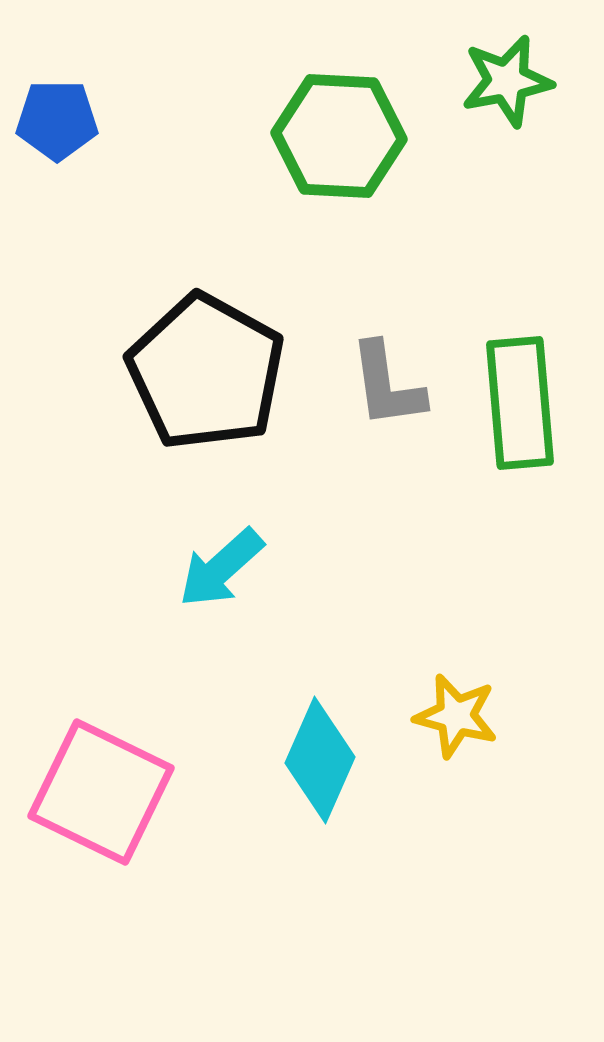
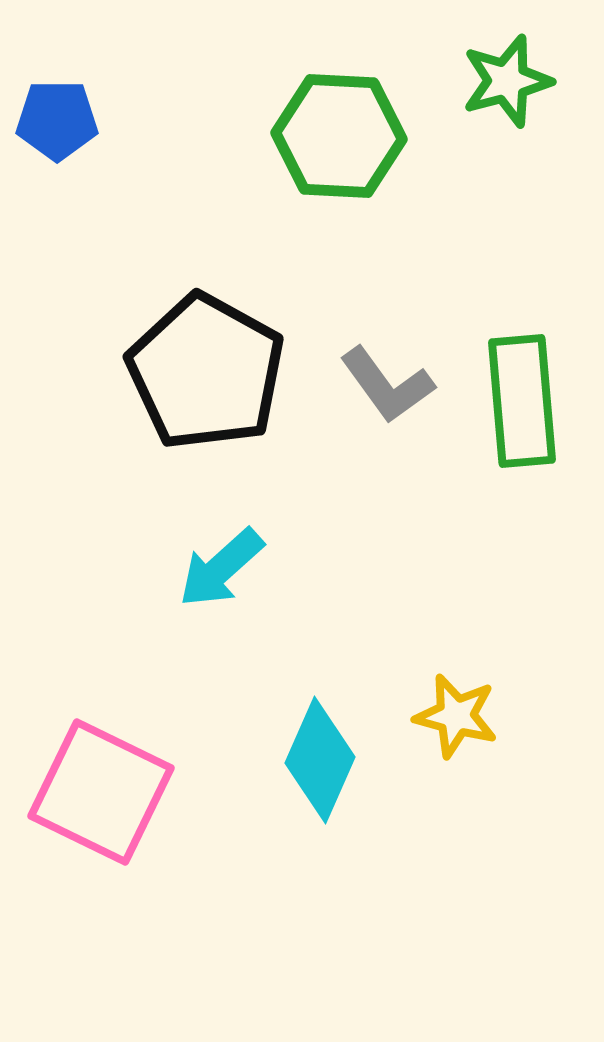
green star: rotated 4 degrees counterclockwise
gray L-shape: rotated 28 degrees counterclockwise
green rectangle: moved 2 px right, 2 px up
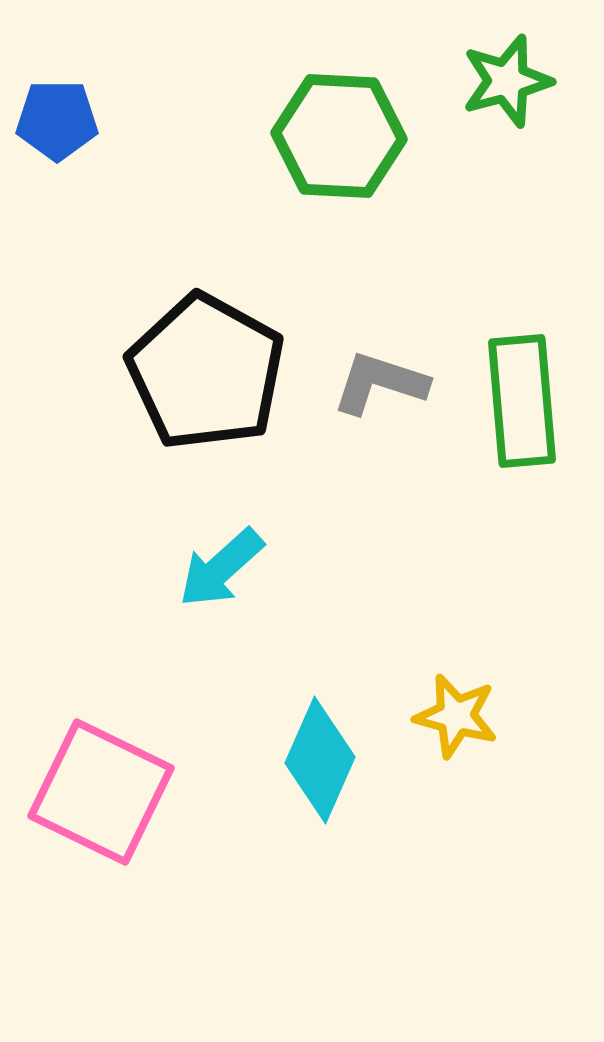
gray L-shape: moved 7 px left, 2 px up; rotated 144 degrees clockwise
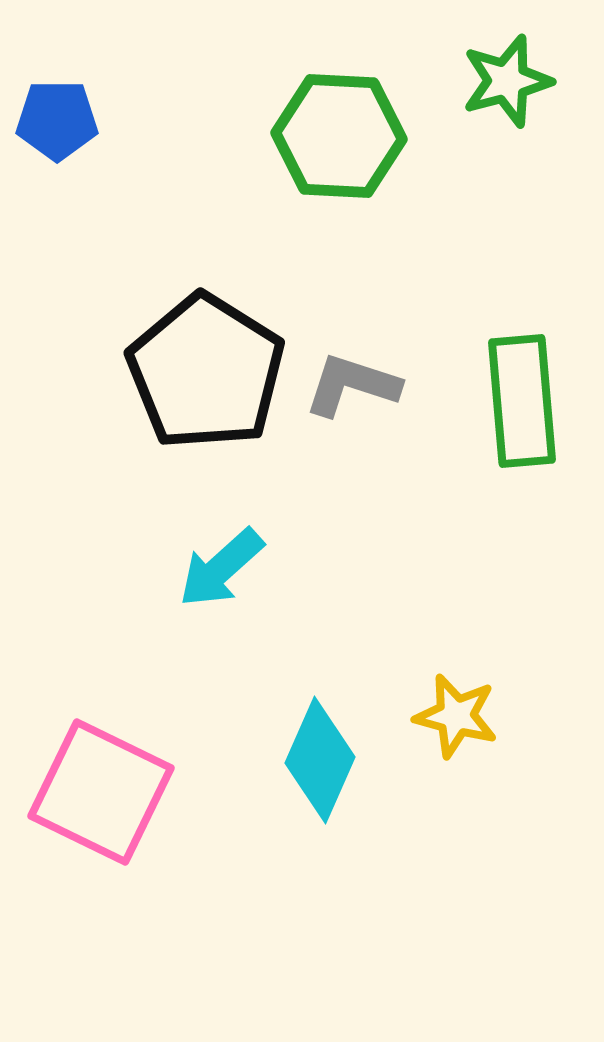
black pentagon: rotated 3 degrees clockwise
gray L-shape: moved 28 px left, 2 px down
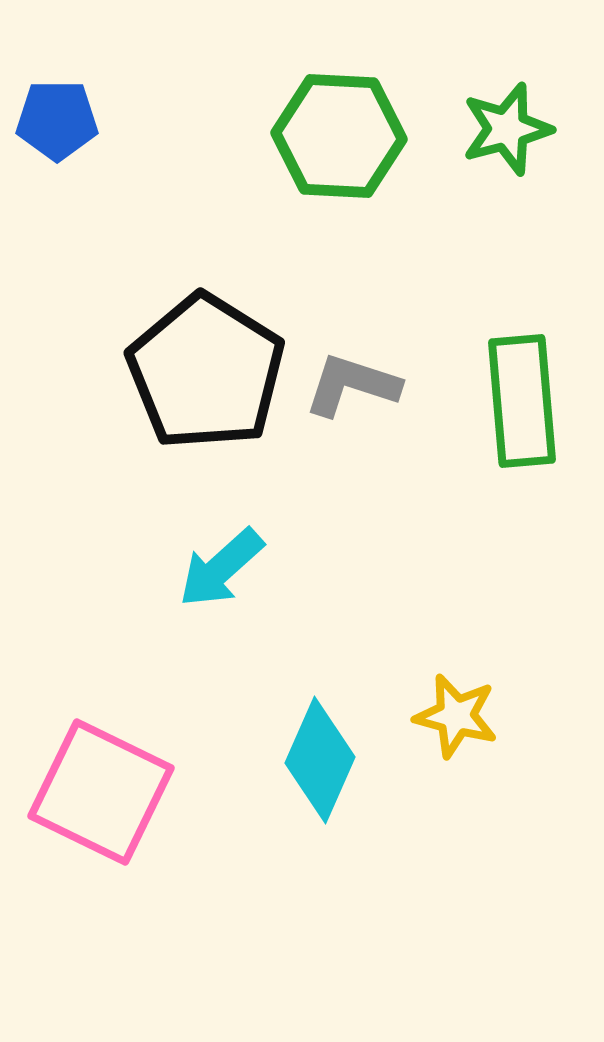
green star: moved 48 px down
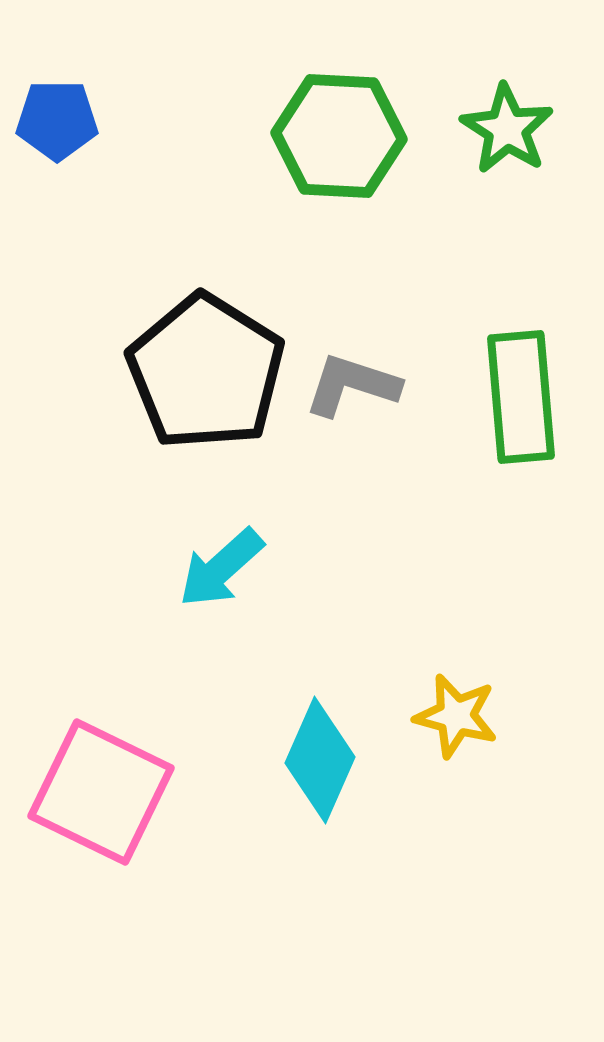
green star: rotated 24 degrees counterclockwise
green rectangle: moved 1 px left, 4 px up
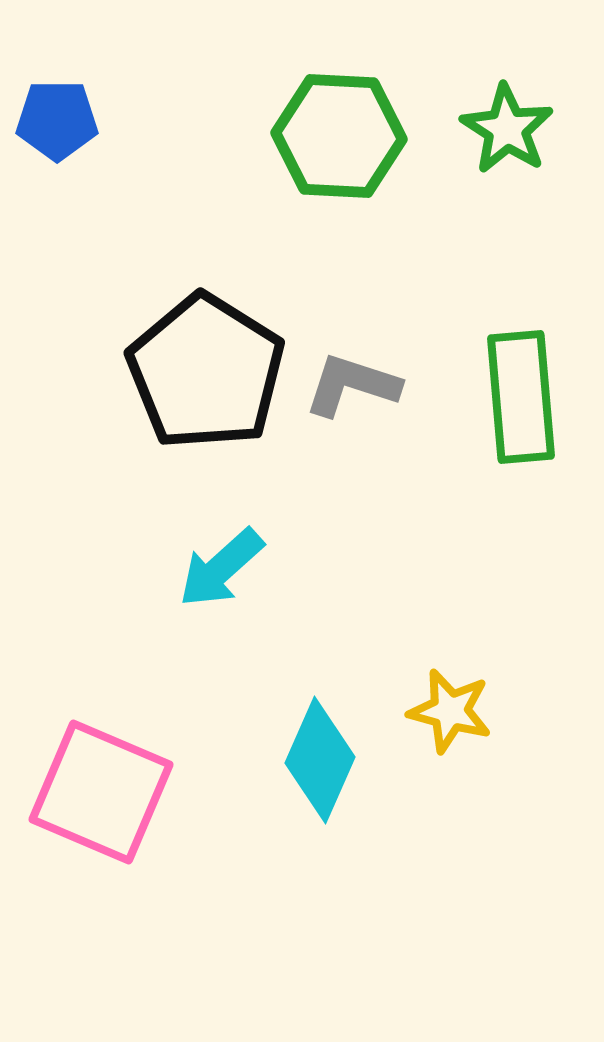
yellow star: moved 6 px left, 5 px up
pink square: rotated 3 degrees counterclockwise
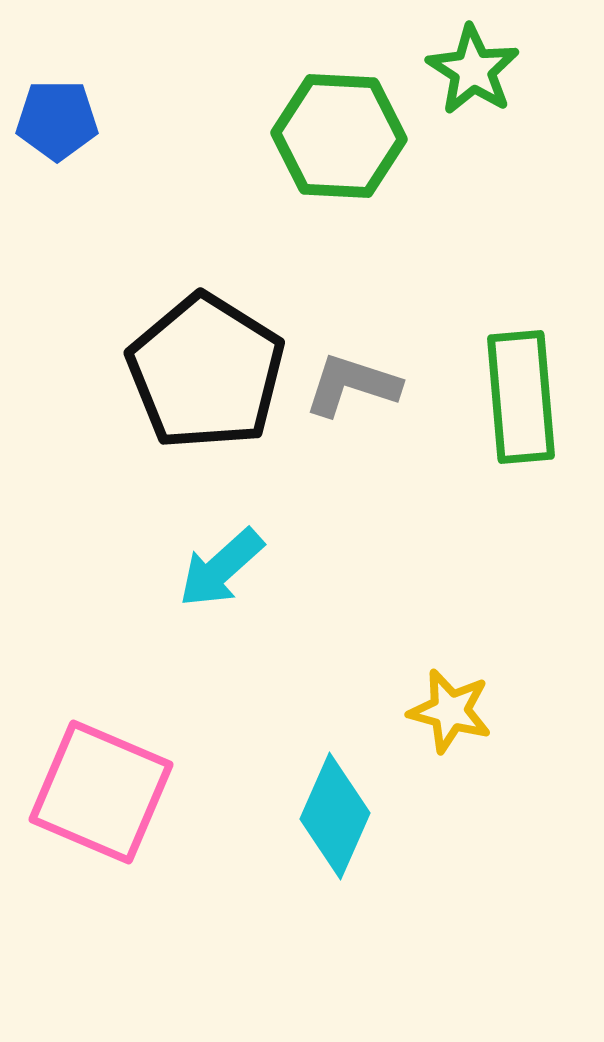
green star: moved 34 px left, 59 px up
cyan diamond: moved 15 px right, 56 px down
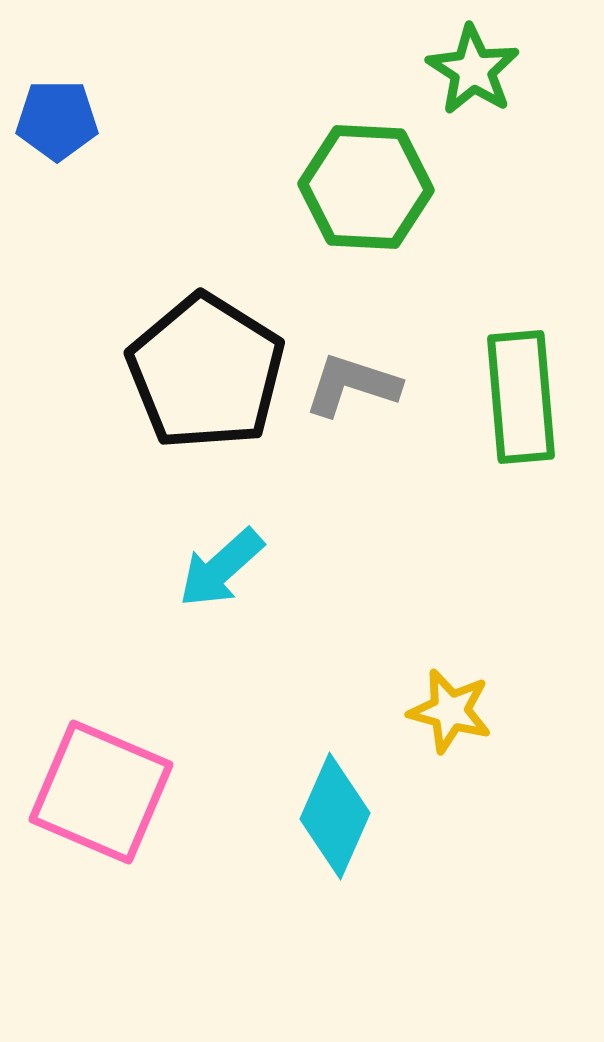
green hexagon: moved 27 px right, 51 px down
